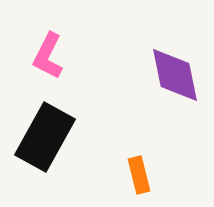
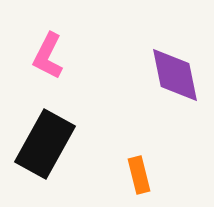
black rectangle: moved 7 px down
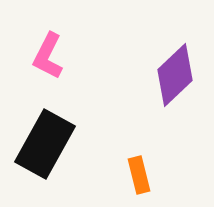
purple diamond: rotated 58 degrees clockwise
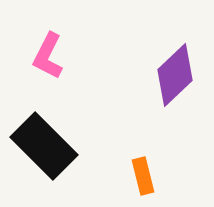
black rectangle: moved 1 px left, 2 px down; rotated 74 degrees counterclockwise
orange rectangle: moved 4 px right, 1 px down
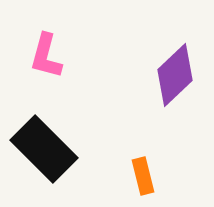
pink L-shape: moved 2 px left; rotated 12 degrees counterclockwise
black rectangle: moved 3 px down
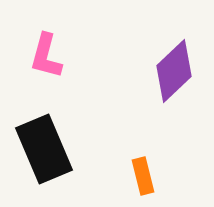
purple diamond: moved 1 px left, 4 px up
black rectangle: rotated 22 degrees clockwise
